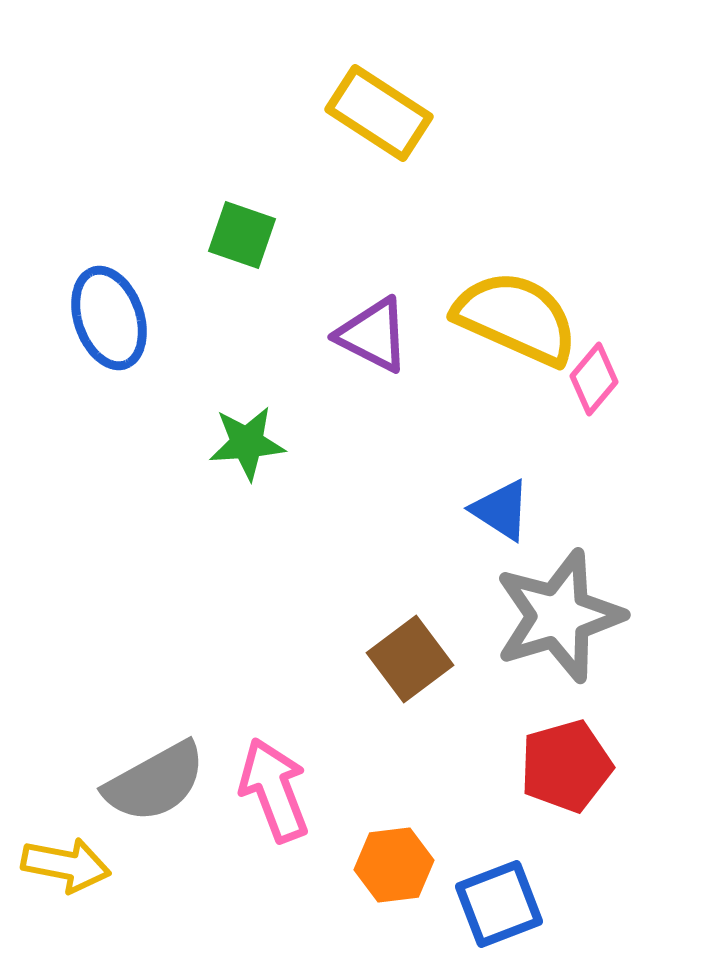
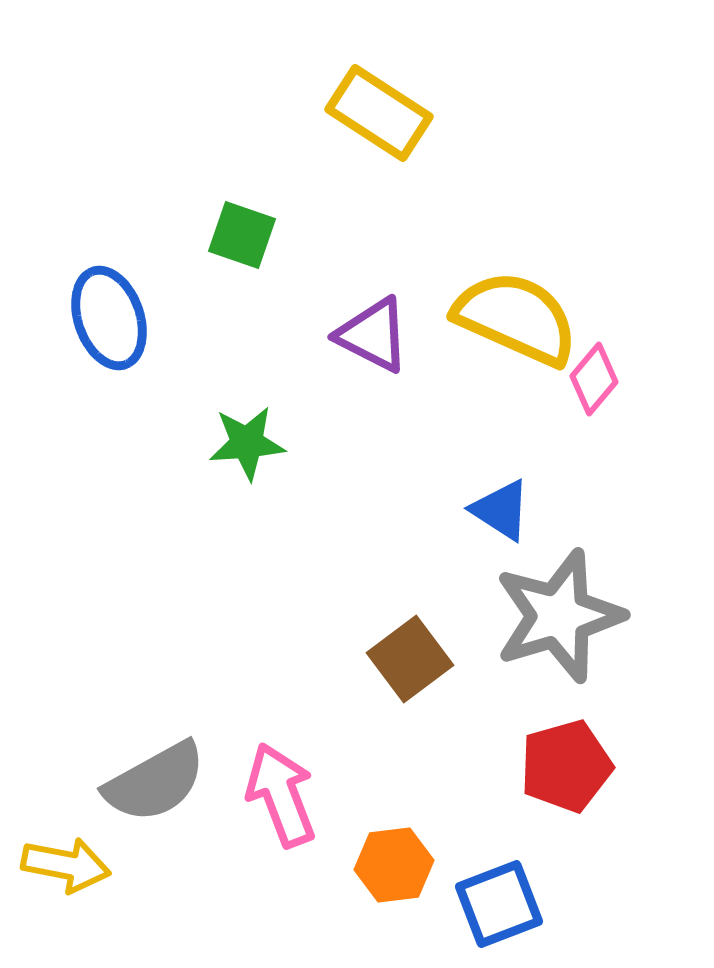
pink arrow: moved 7 px right, 5 px down
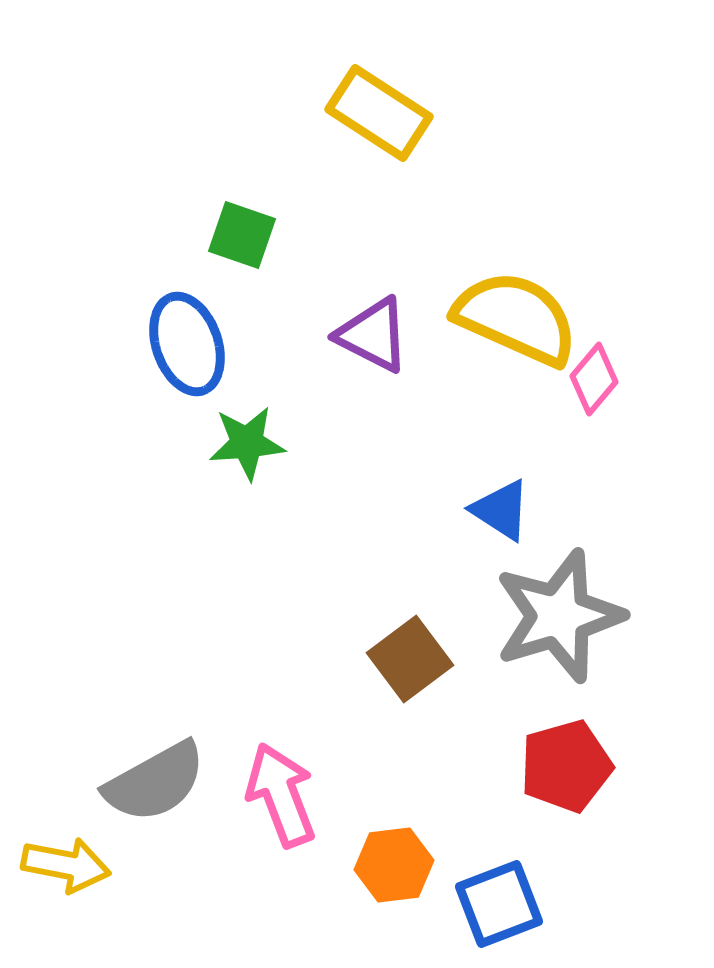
blue ellipse: moved 78 px right, 26 px down
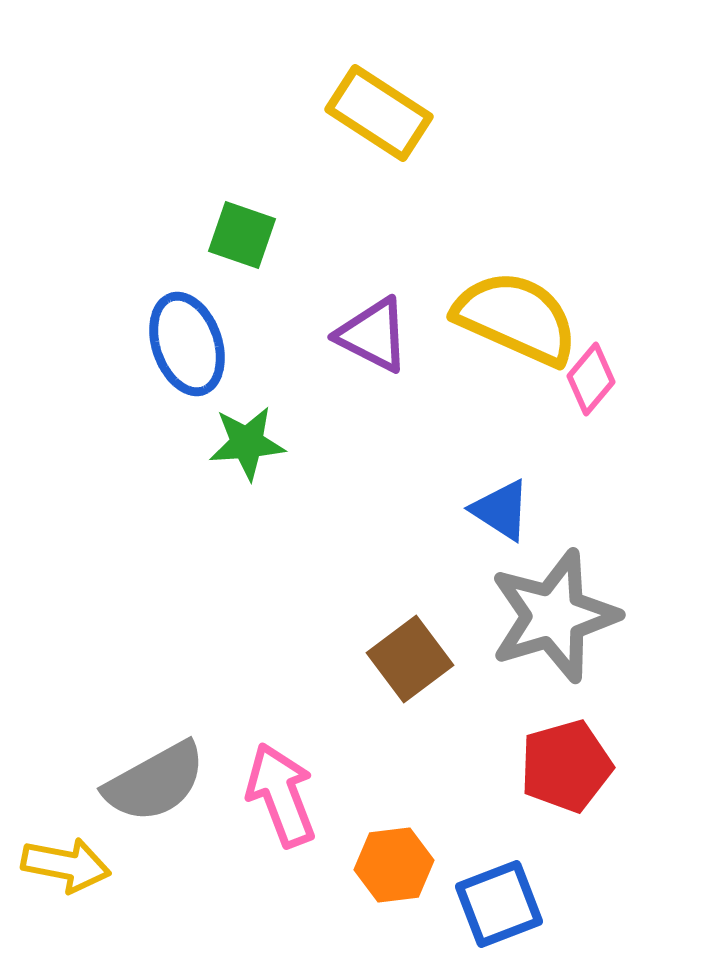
pink diamond: moved 3 px left
gray star: moved 5 px left
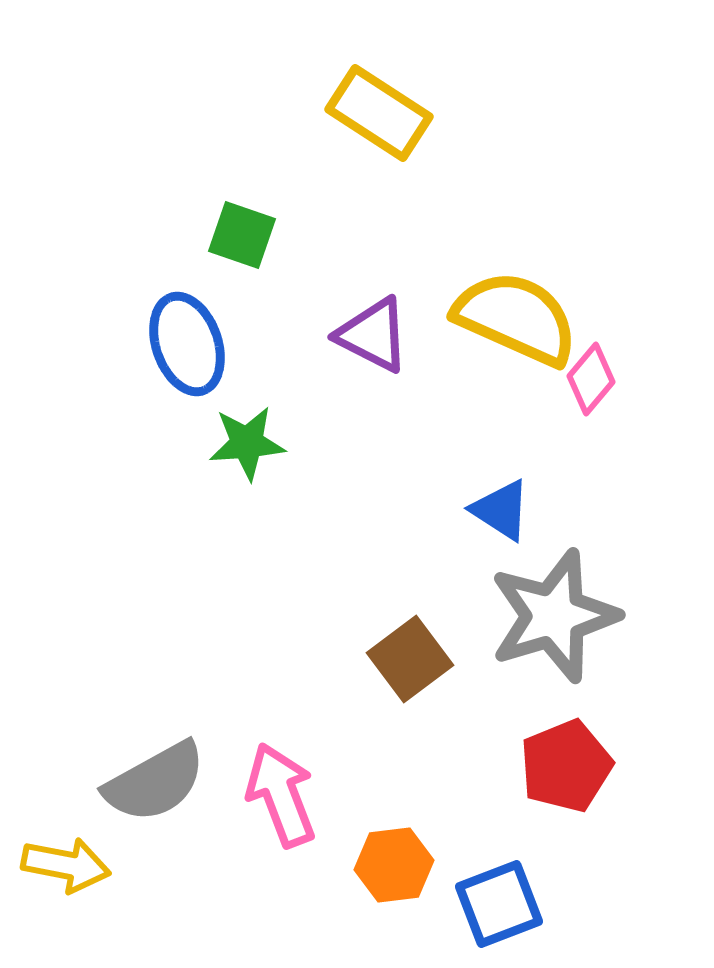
red pentagon: rotated 6 degrees counterclockwise
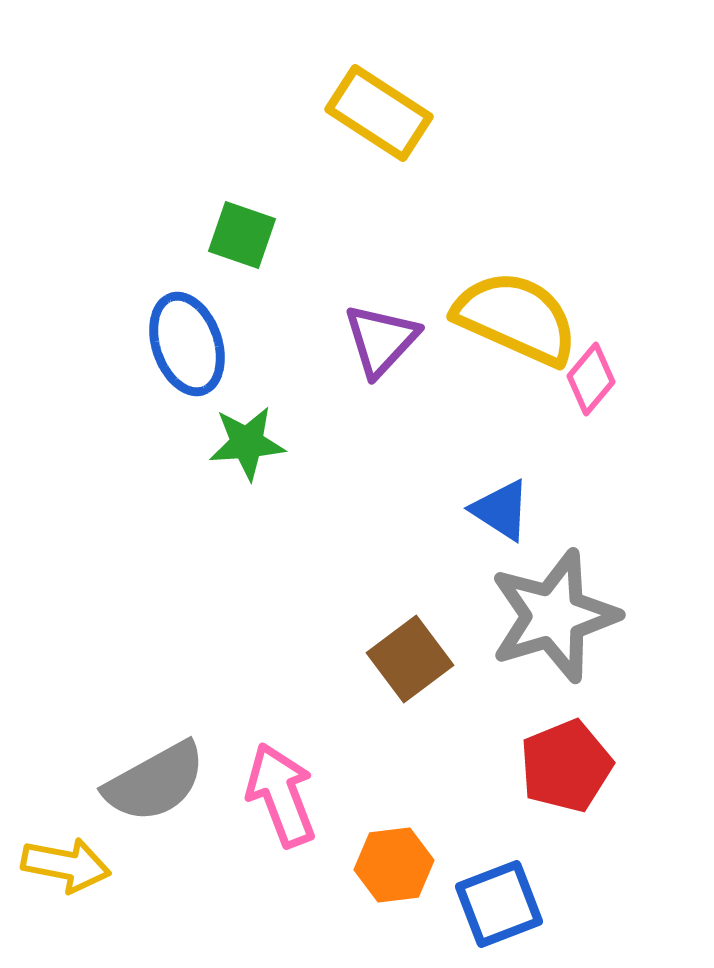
purple triangle: moved 8 px right, 5 px down; rotated 46 degrees clockwise
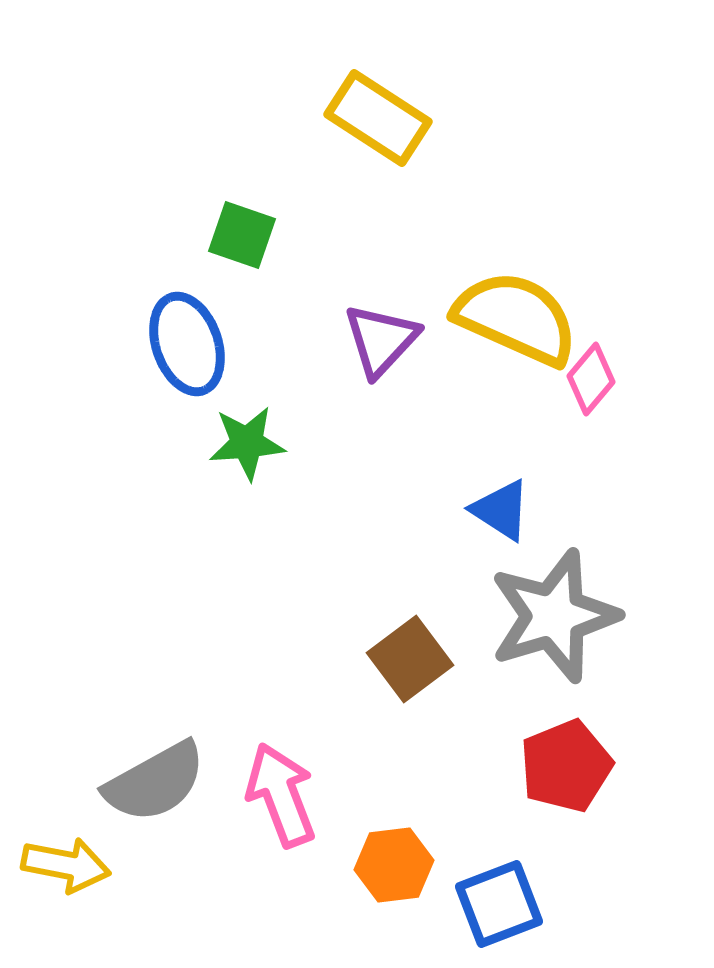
yellow rectangle: moved 1 px left, 5 px down
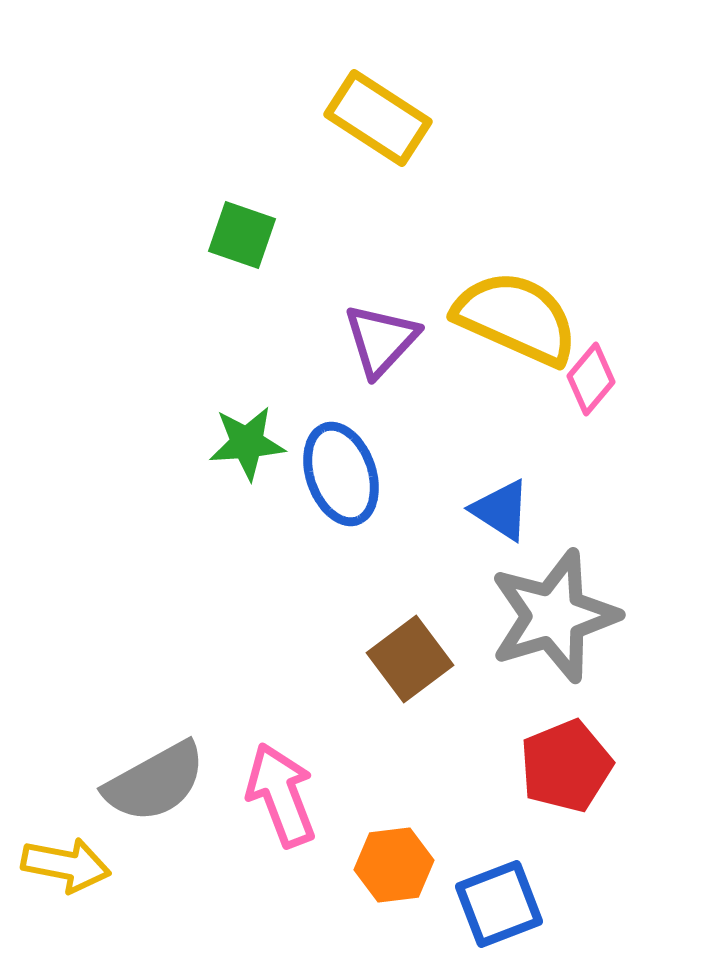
blue ellipse: moved 154 px right, 130 px down
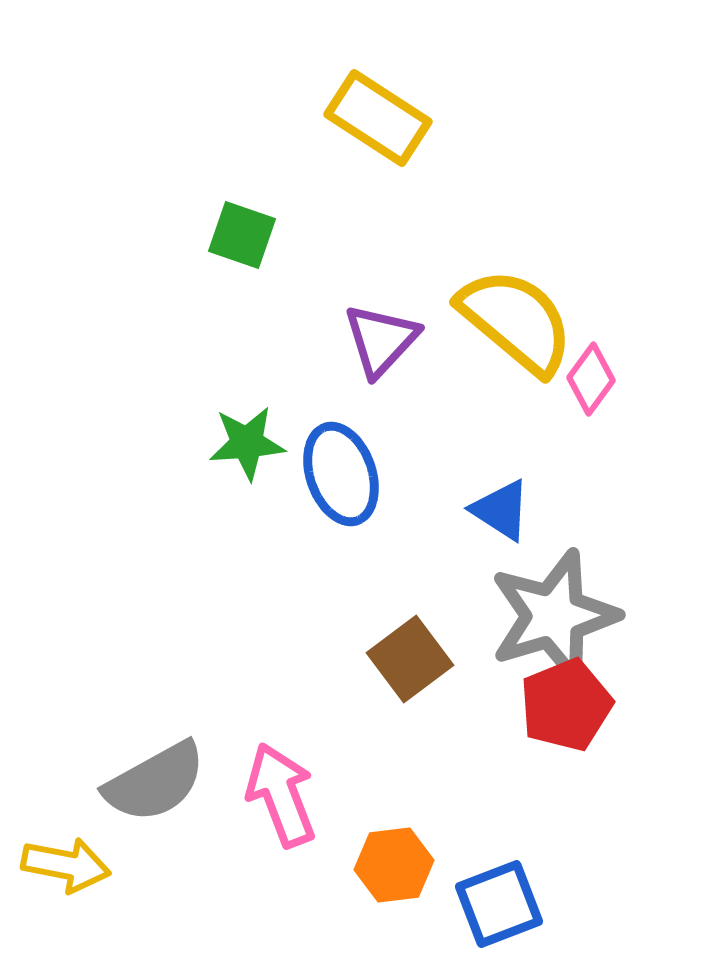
yellow semicircle: moved 3 px down; rotated 16 degrees clockwise
pink diamond: rotated 4 degrees counterclockwise
red pentagon: moved 61 px up
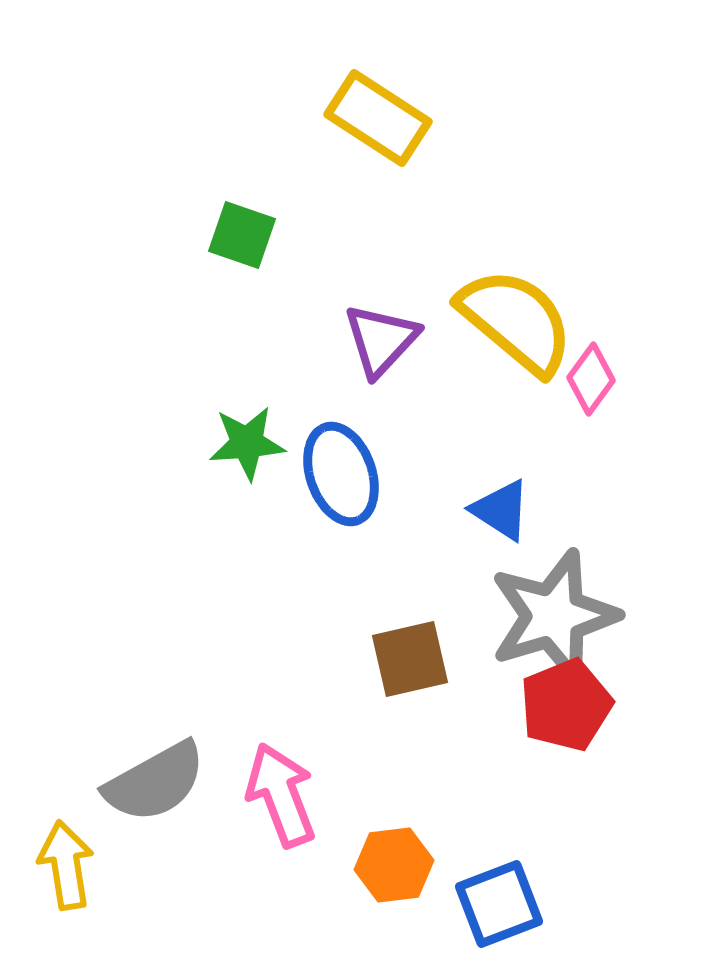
brown square: rotated 24 degrees clockwise
yellow arrow: rotated 110 degrees counterclockwise
